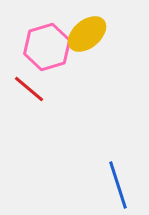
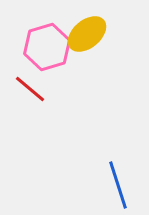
red line: moved 1 px right
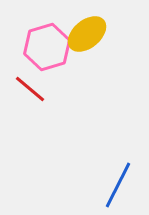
blue line: rotated 45 degrees clockwise
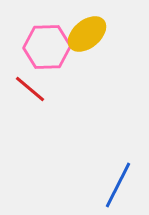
pink hexagon: rotated 15 degrees clockwise
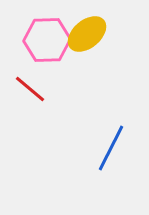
pink hexagon: moved 7 px up
blue line: moved 7 px left, 37 px up
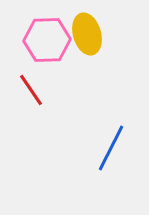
yellow ellipse: rotated 66 degrees counterclockwise
red line: moved 1 px right, 1 px down; rotated 16 degrees clockwise
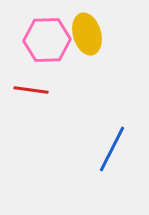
red line: rotated 48 degrees counterclockwise
blue line: moved 1 px right, 1 px down
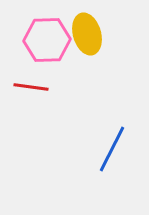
red line: moved 3 px up
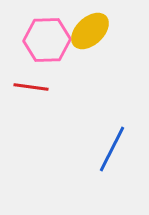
yellow ellipse: moved 3 px right, 3 px up; rotated 63 degrees clockwise
